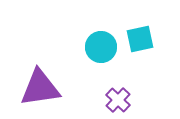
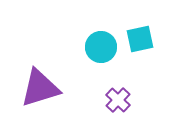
purple triangle: rotated 9 degrees counterclockwise
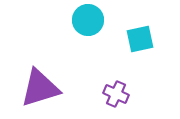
cyan circle: moved 13 px left, 27 px up
purple cross: moved 2 px left, 6 px up; rotated 20 degrees counterclockwise
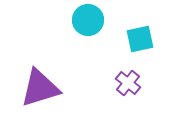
purple cross: moved 12 px right, 11 px up; rotated 15 degrees clockwise
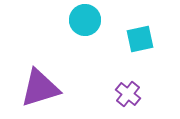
cyan circle: moved 3 px left
purple cross: moved 11 px down
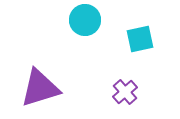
purple cross: moved 3 px left, 2 px up; rotated 10 degrees clockwise
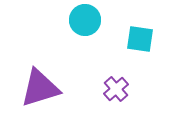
cyan square: rotated 20 degrees clockwise
purple cross: moved 9 px left, 3 px up
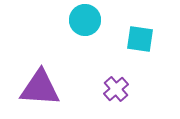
purple triangle: rotated 21 degrees clockwise
